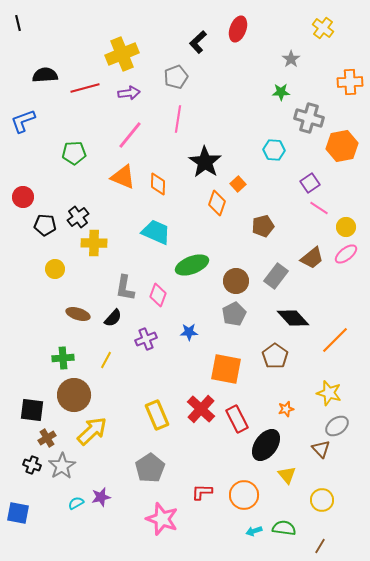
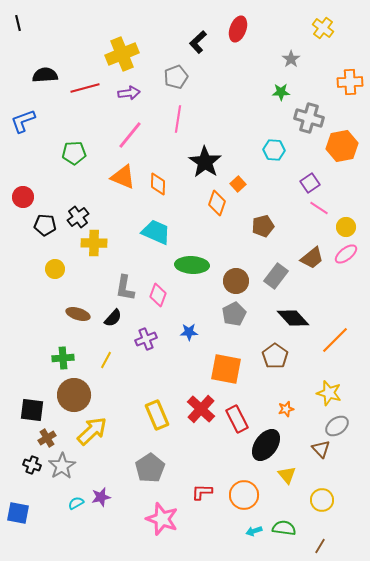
green ellipse at (192, 265): rotated 24 degrees clockwise
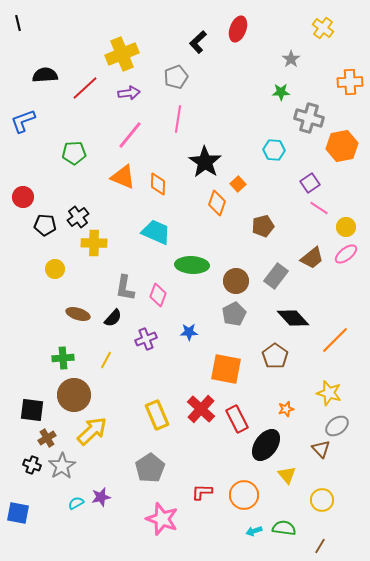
red line at (85, 88): rotated 28 degrees counterclockwise
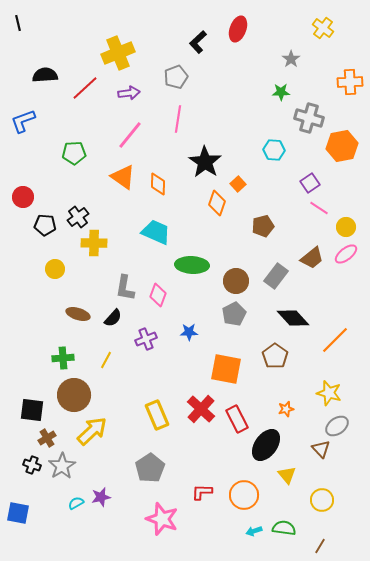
yellow cross at (122, 54): moved 4 px left, 1 px up
orange triangle at (123, 177): rotated 12 degrees clockwise
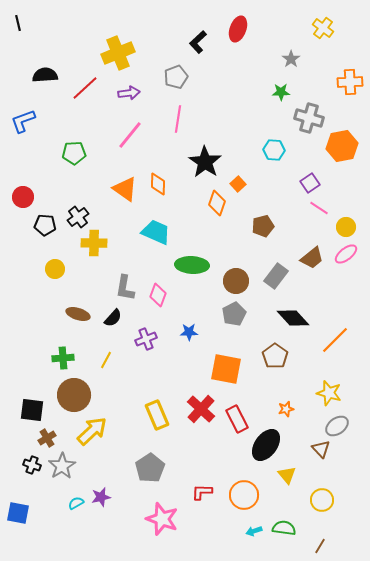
orange triangle at (123, 177): moved 2 px right, 12 px down
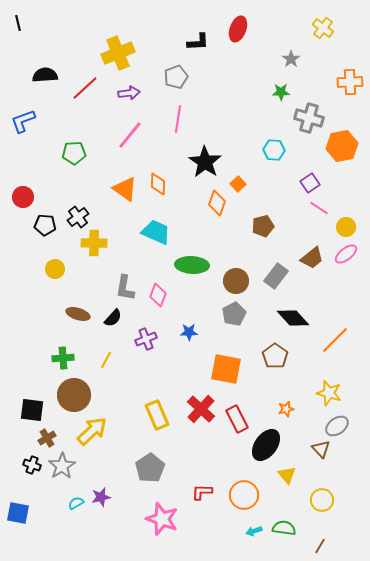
black L-shape at (198, 42): rotated 140 degrees counterclockwise
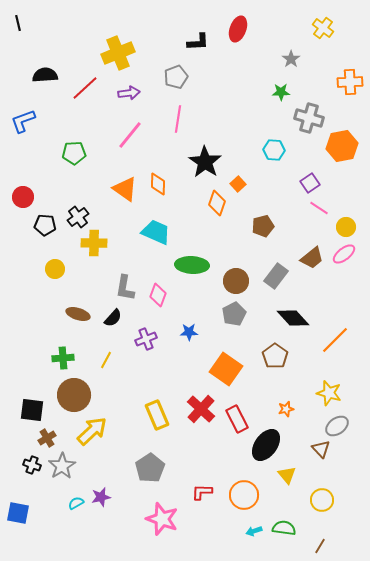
pink ellipse at (346, 254): moved 2 px left
orange square at (226, 369): rotated 24 degrees clockwise
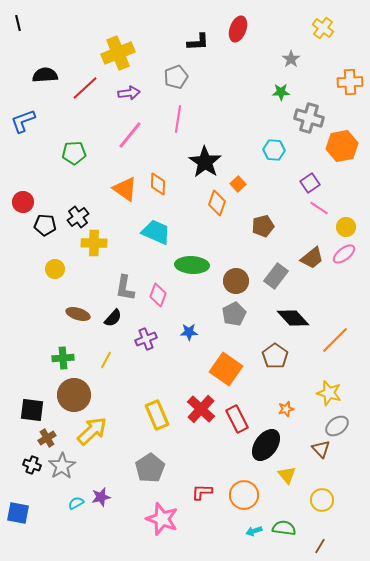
red circle at (23, 197): moved 5 px down
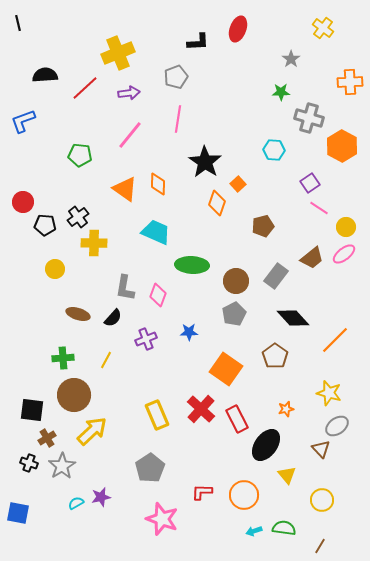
orange hexagon at (342, 146): rotated 20 degrees counterclockwise
green pentagon at (74, 153): moved 6 px right, 2 px down; rotated 10 degrees clockwise
black cross at (32, 465): moved 3 px left, 2 px up
